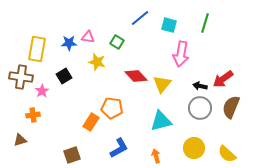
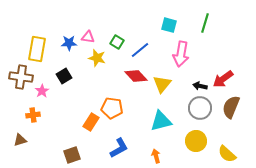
blue line: moved 32 px down
yellow star: moved 4 px up
yellow circle: moved 2 px right, 7 px up
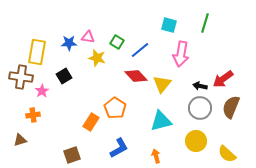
yellow rectangle: moved 3 px down
orange pentagon: moved 3 px right; rotated 25 degrees clockwise
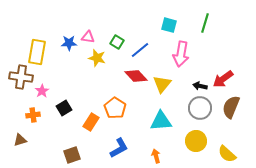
black square: moved 32 px down
cyan triangle: rotated 10 degrees clockwise
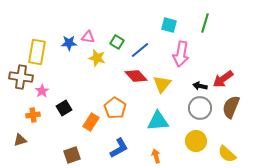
cyan triangle: moved 3 px left
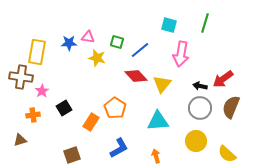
green square: rotated 16 degrees counterclockwise
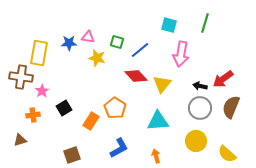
yellow rectangle: moved 2 px right, 1 px down
orange rectangle: moved 1 px up
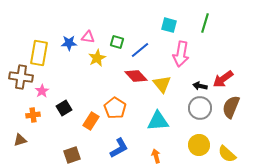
yellow star: rotated 30 degrees clockwise
yellow triangle: rotated 18 degrees counterclockwise
yellow circle: moved 3 px right, 4 px down
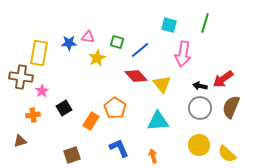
pink arrow: moved 2 px right
brown triangle: moved 1 px down
blue L-shape: rotated 85 degrees counterclockwise
orange arrow: moved 3 px left
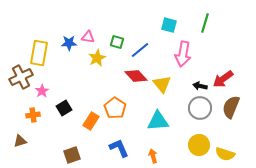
brown cross: rotated 35 degrees counterclockwise
yellow semicircle: moved 2 px left; rotated 24 degrees counterclockwise
